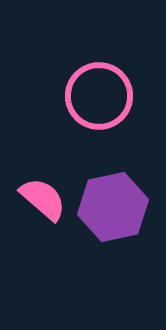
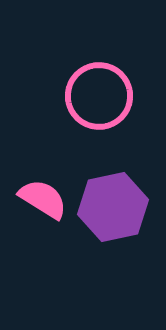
pink semicircle: rotated 9 degrees counterclockwise
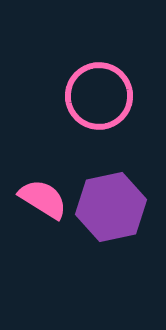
purple hexagon: moved 2 px left
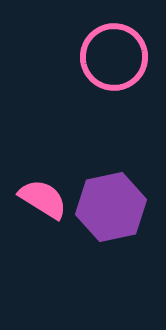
pink circle: moved 15 px right, 39 px up
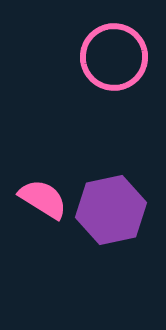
purple hexagon: moved 3 px down
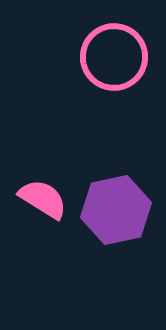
purple hexagon: moved 5 px right
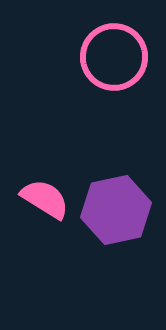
pink semicircle: moved 2 px right
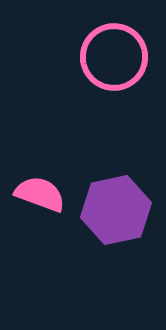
pink semicircle: moved 5 px left, 5 px up; rotated 12 degrees counterclockwise
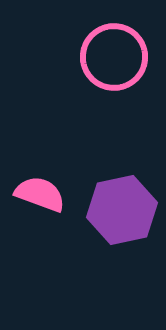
purple hexagon: moved 6 px right
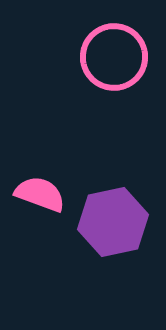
purple hexagon: moved 9 px left, 12 px down
